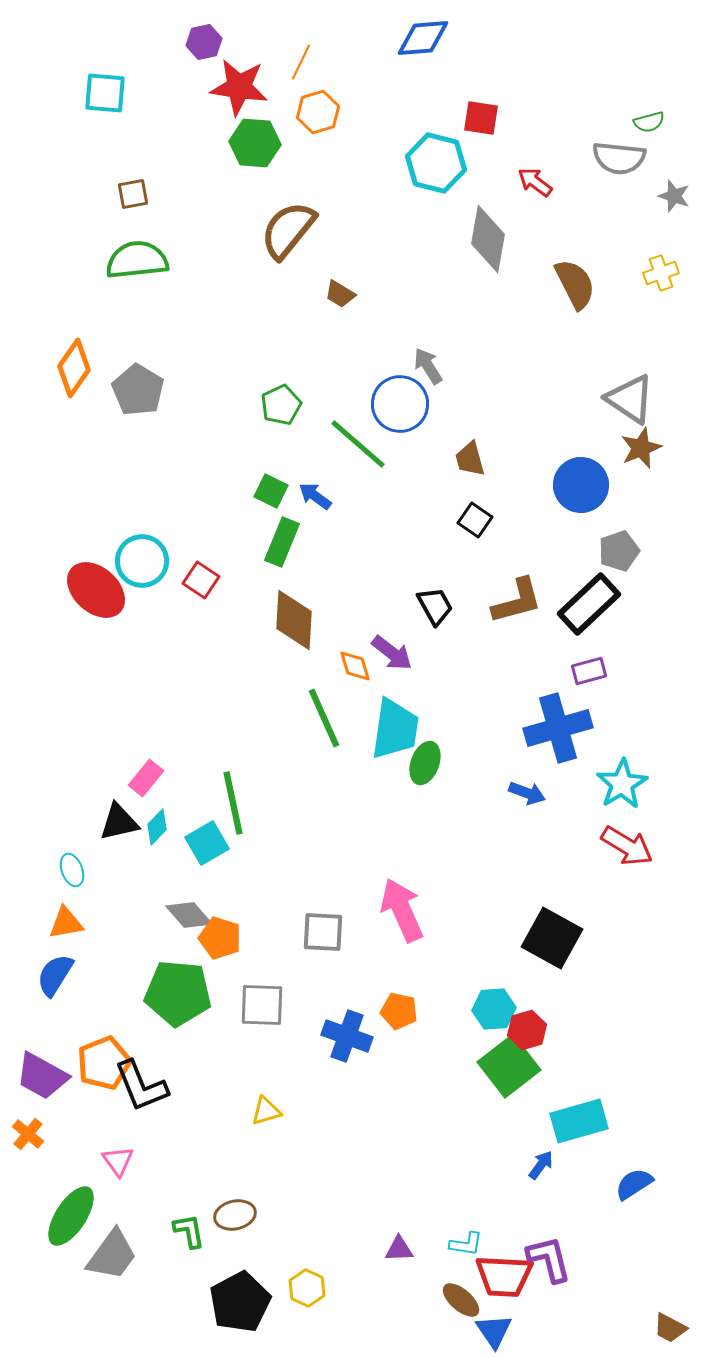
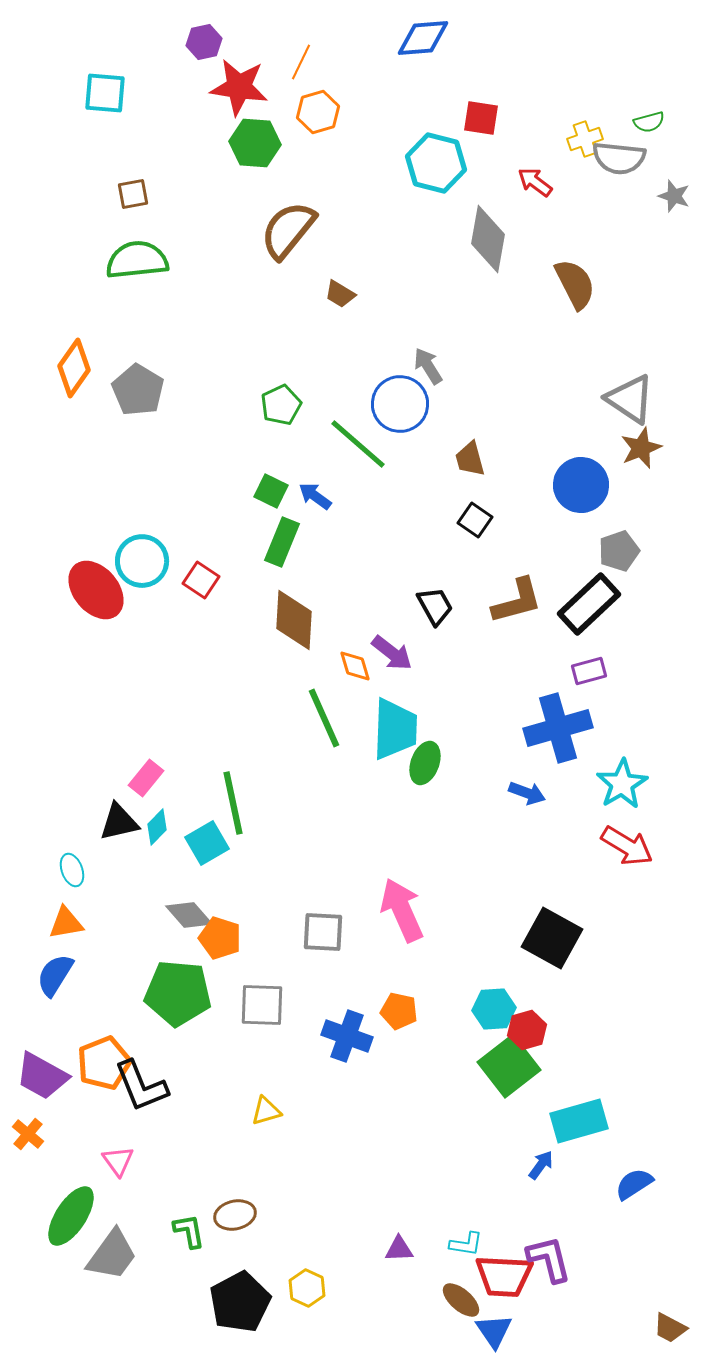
yellow cross at (661, 273): moved 76 px left, 134 px up
red ellipse at (96, 590): rotated 8 degrees clockwise
cyan trapezoid at (395, 729): rotated 6 degrees counterclockwise
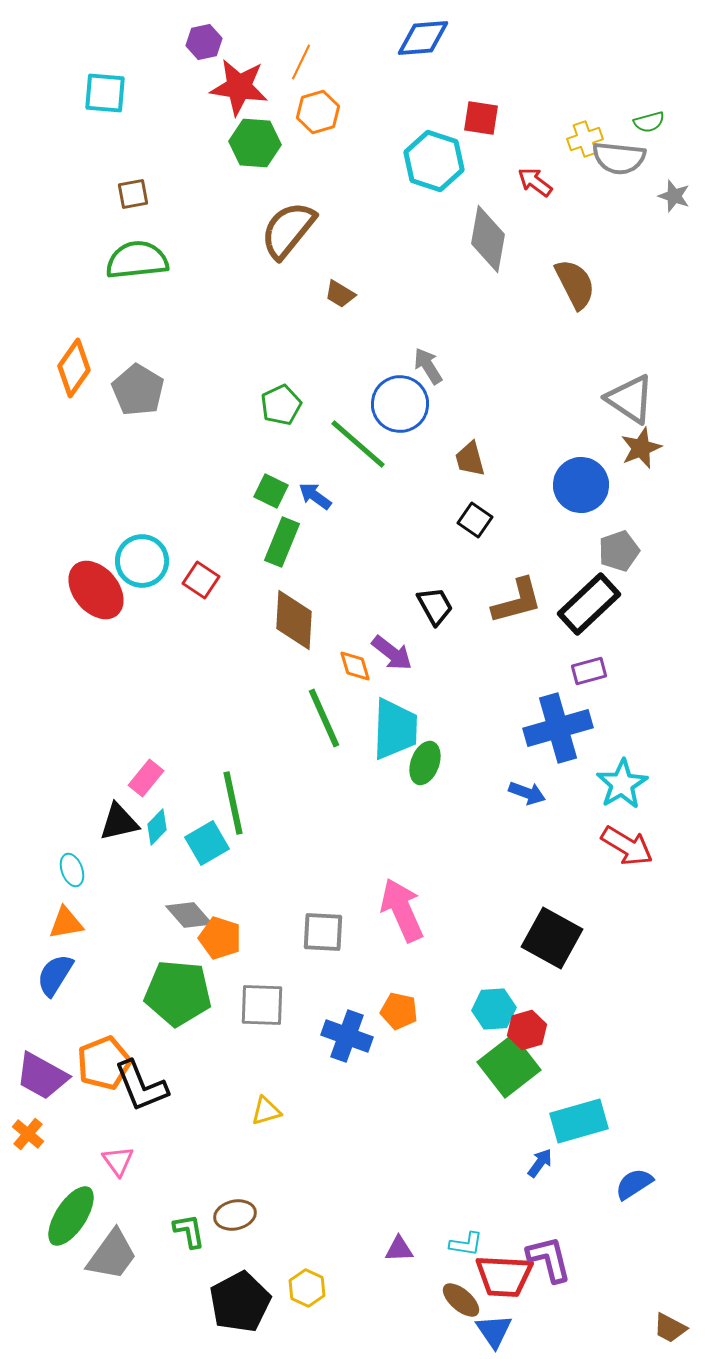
cyan hexagon at (436, 163): moved 2 px left, 2 px up; rotated 4 degrees clockwise
blue arrow at (541, 1165): moved 1 px left, 2 px up
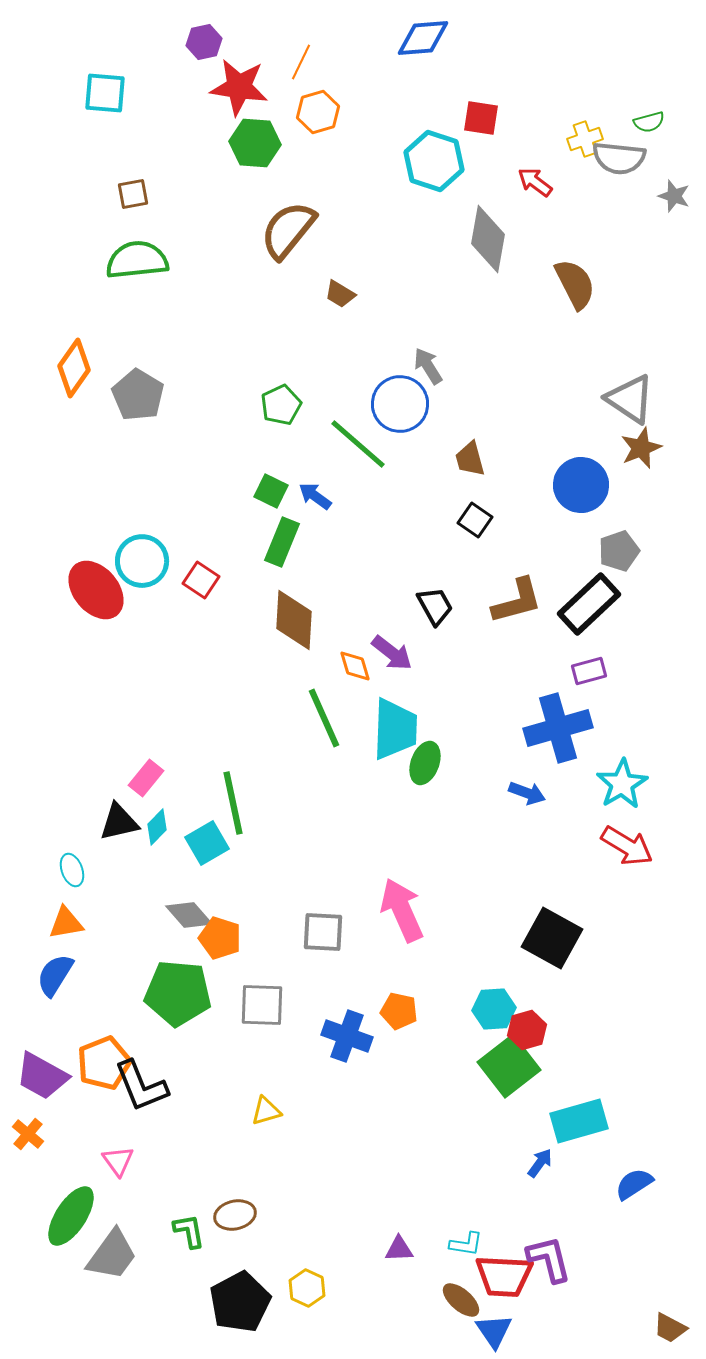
gray pentagon at (138, 390): moved 5 px down
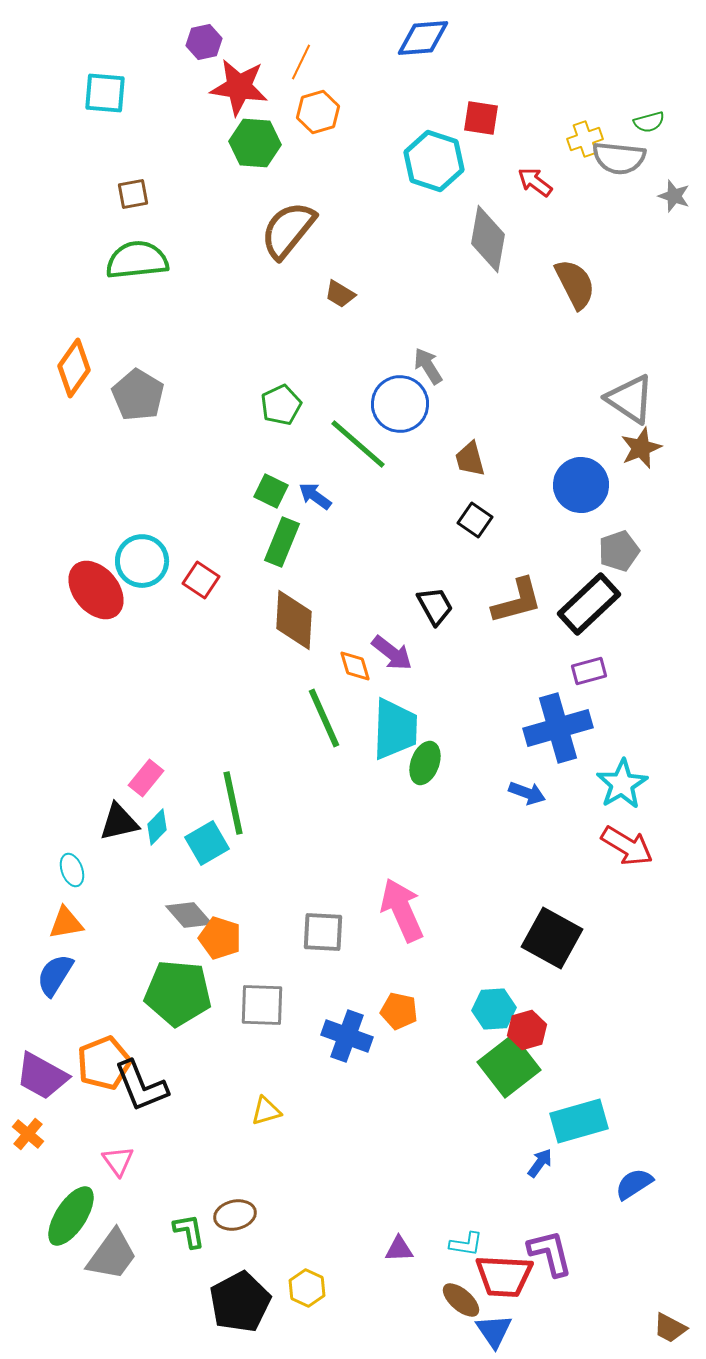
purple L-shape at (549, 1259): moved 1 px right, 6 px up
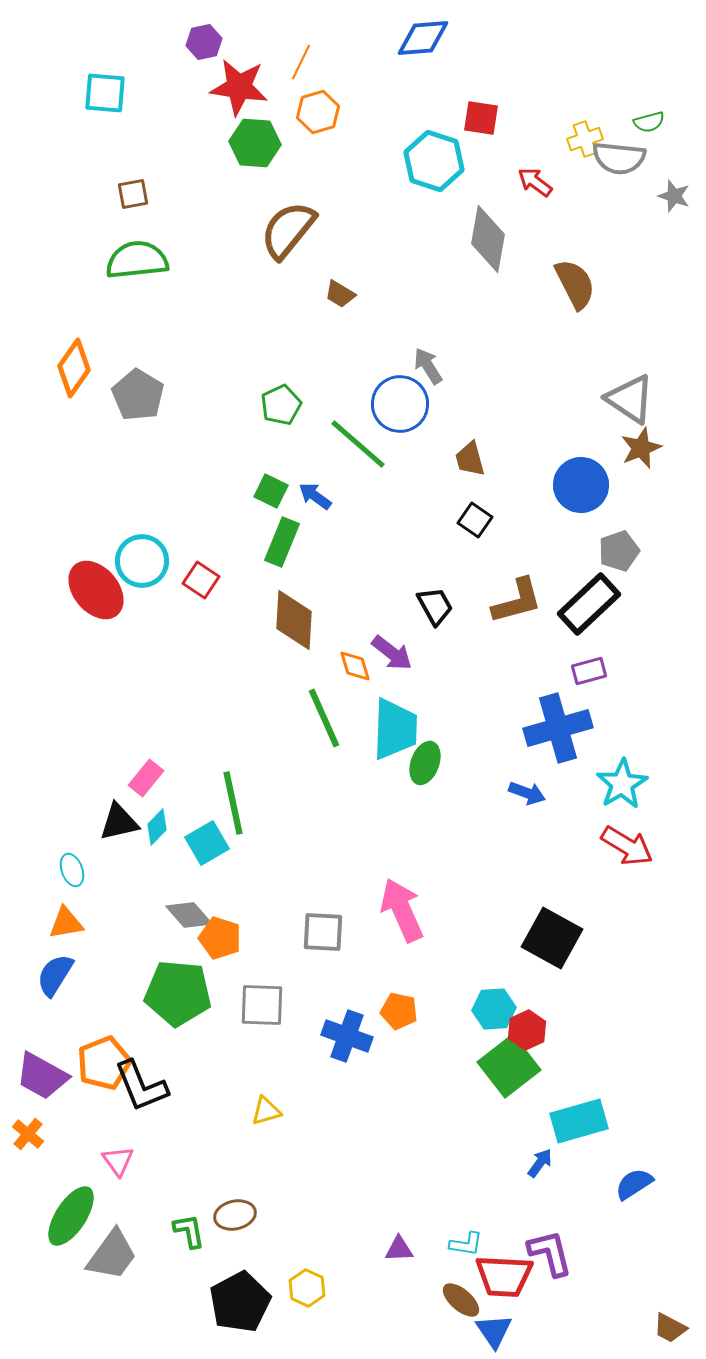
red hexagon at (527, 1030): rotated 9 degrees counterclockwise
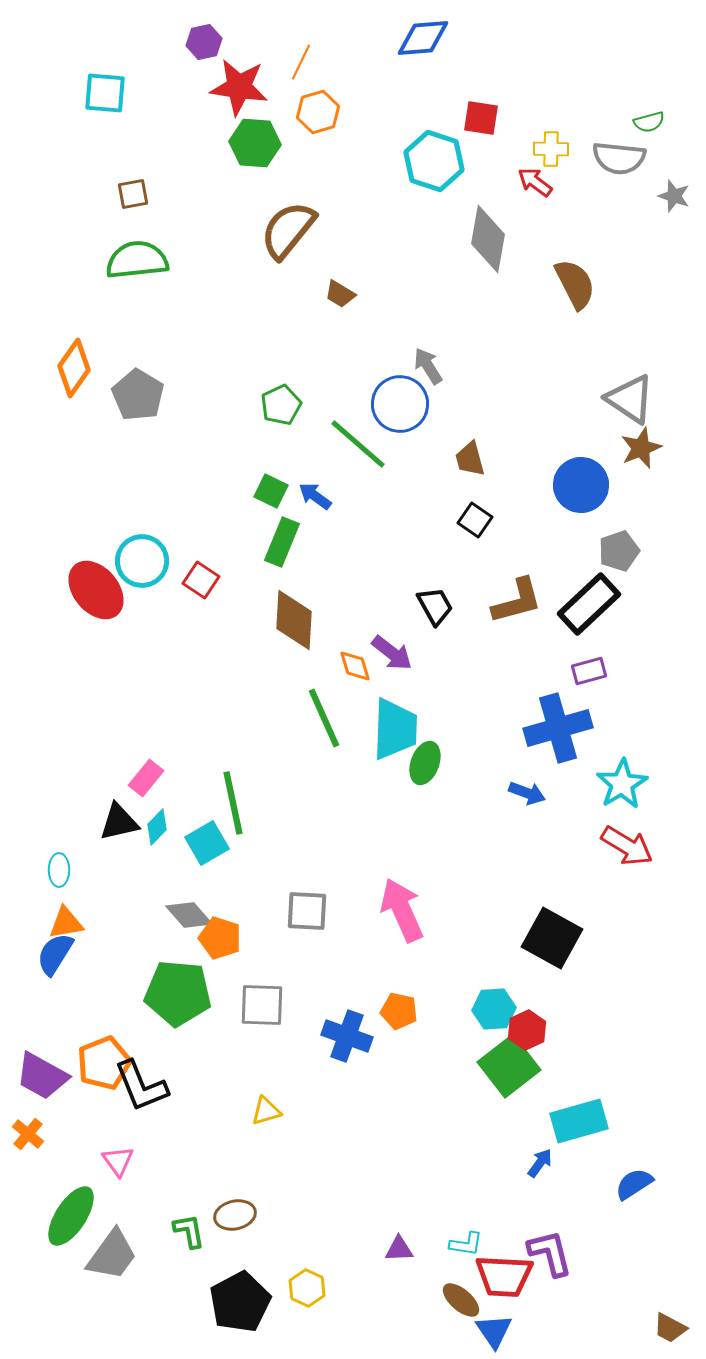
yellow cross at (585, 139): moved 34 px left, 10 px down; rotated 20 degrees clockwise
cyan ellipse at (72, 870): moved 13 px left; rotated 20 degrees clockwise
gray square at (323, 932): moved 16 px left, 21 px up
blue semicircle at (55, 975): moved 21 px up
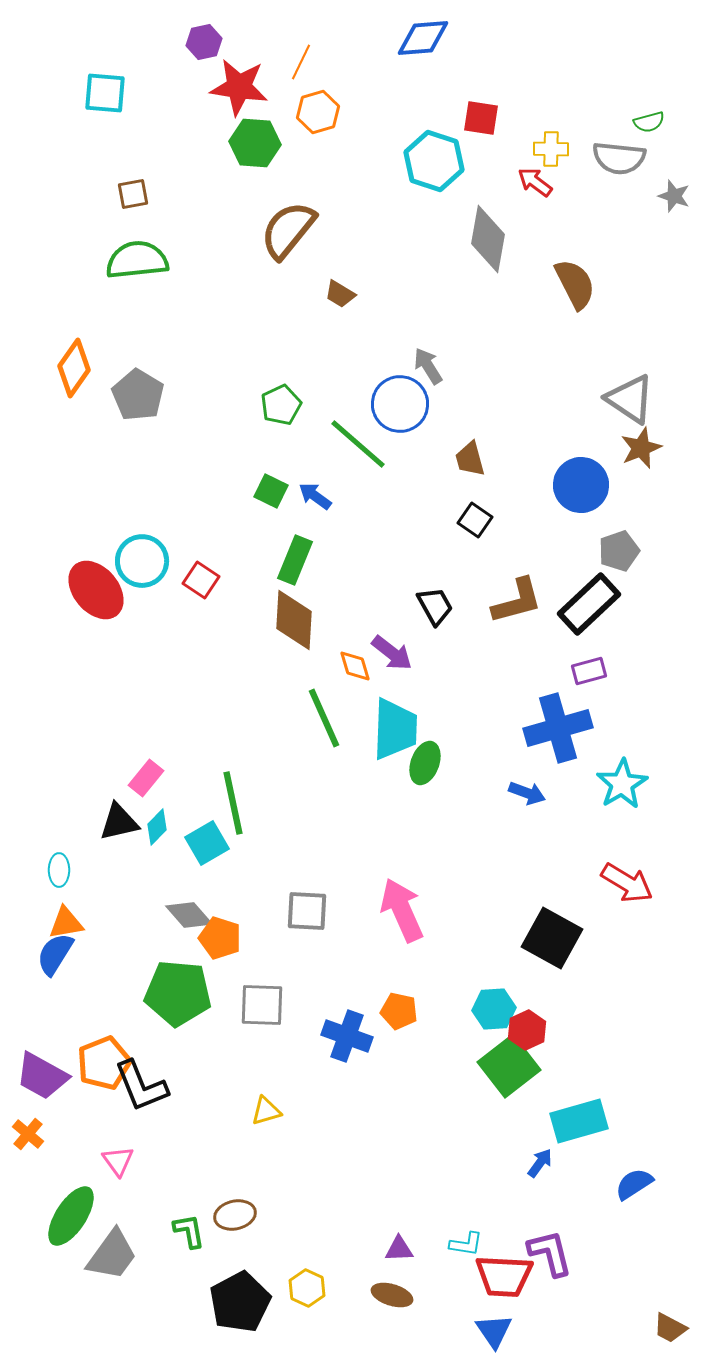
green rectangle at (282, 542): moved 13 px right, 18 px down
red arrow at (627, 846): moved 37 px down
brown ellipse at (461, 1300): moved 69 px left, 5 px up; rotated 24 degrees counterclockwise
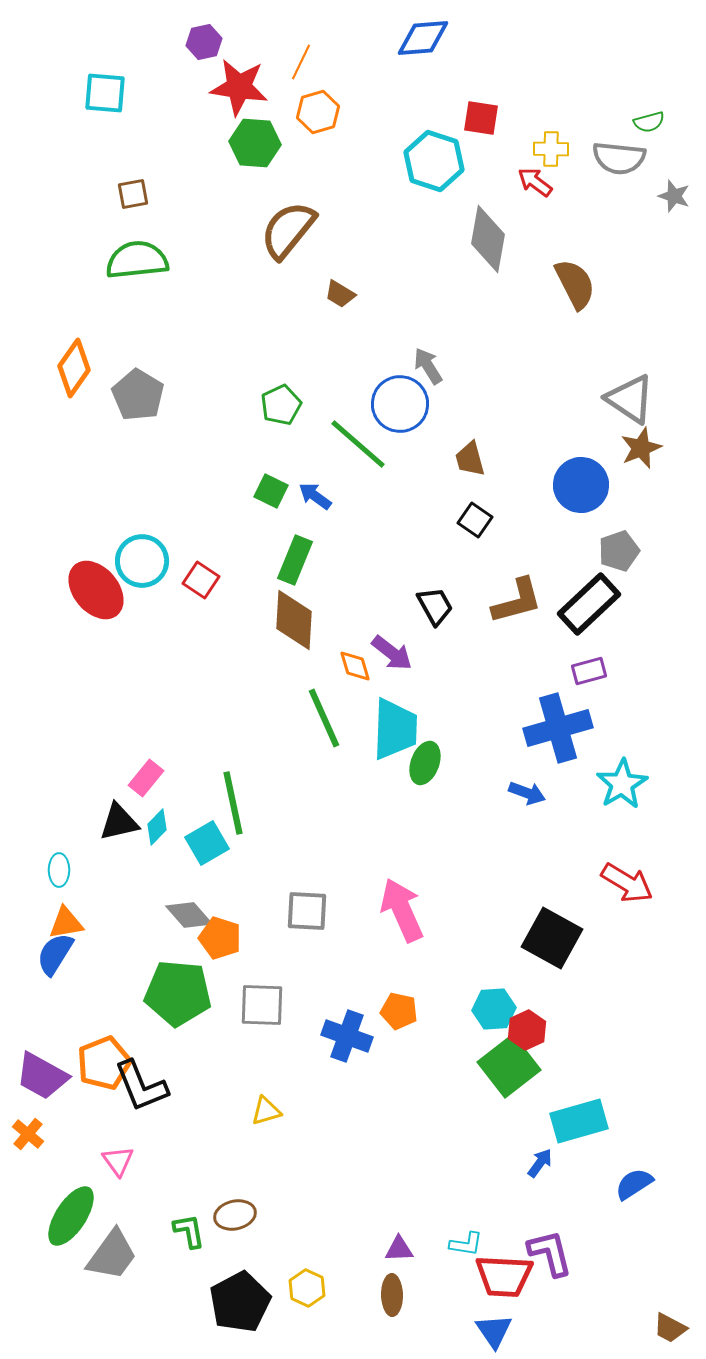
brown ellipse at (392, 1295): rotated 72 degrees clockwise
